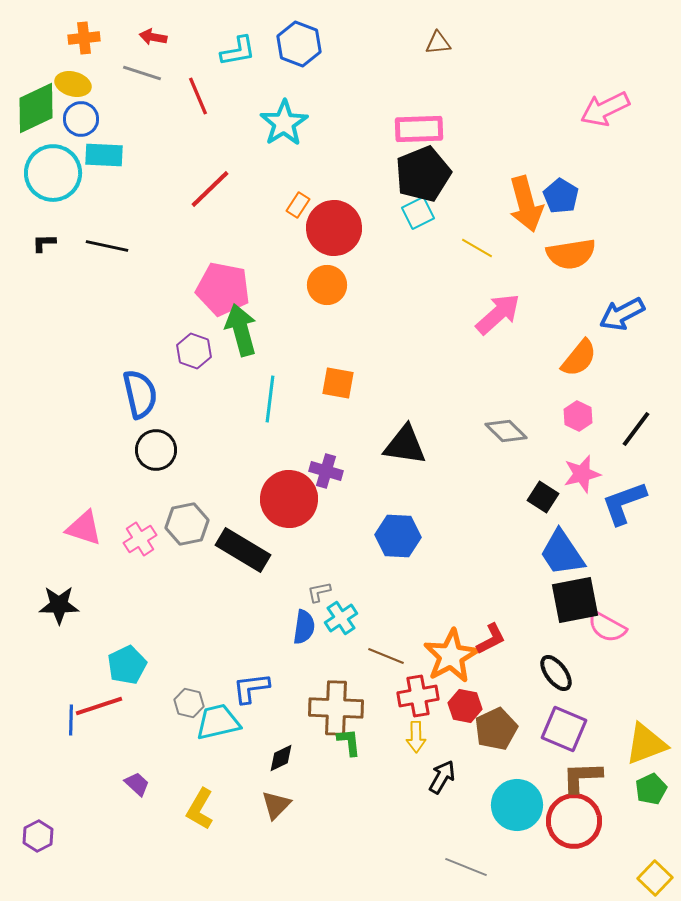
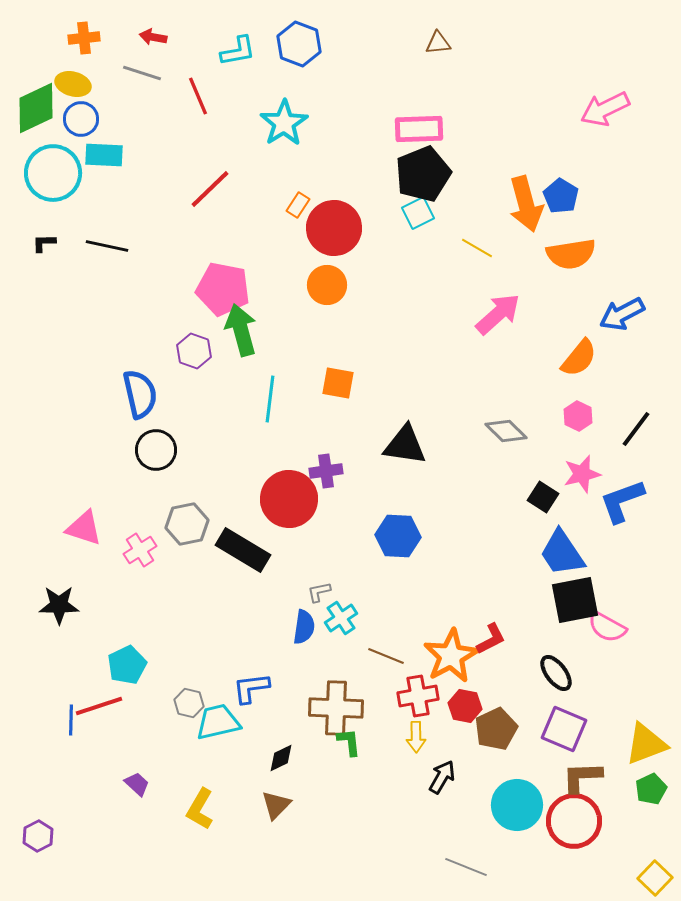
purple cross at (326, 471): rotated 24 degrees counterclockwise
blue L-shape at (624, 503): moved 2 px left, 2 px up
pink cross at (140, 539): moved 11 px down
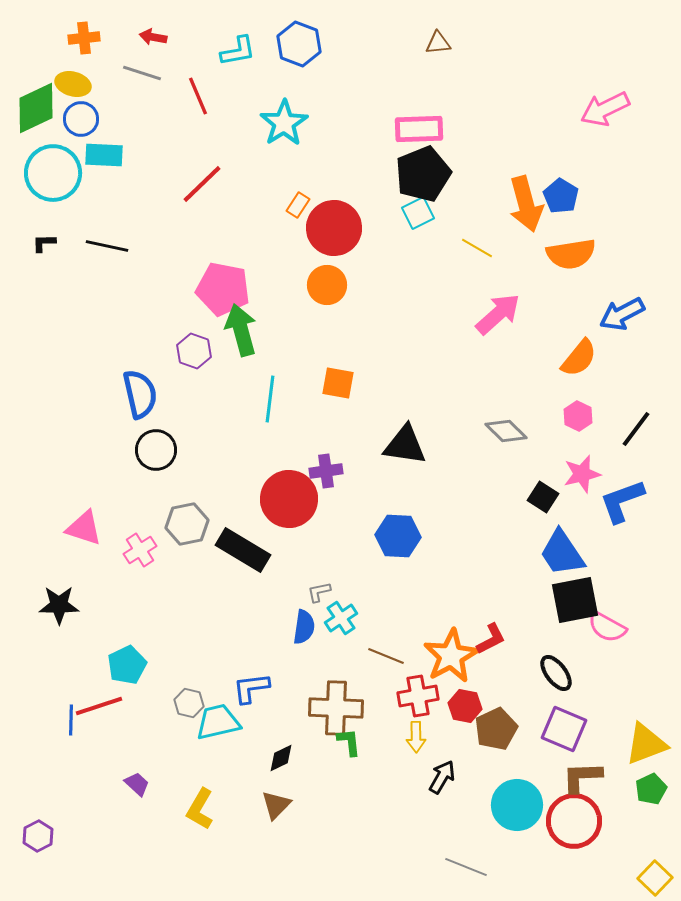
red line at (210, 189): moved 8 px left, 5 px up
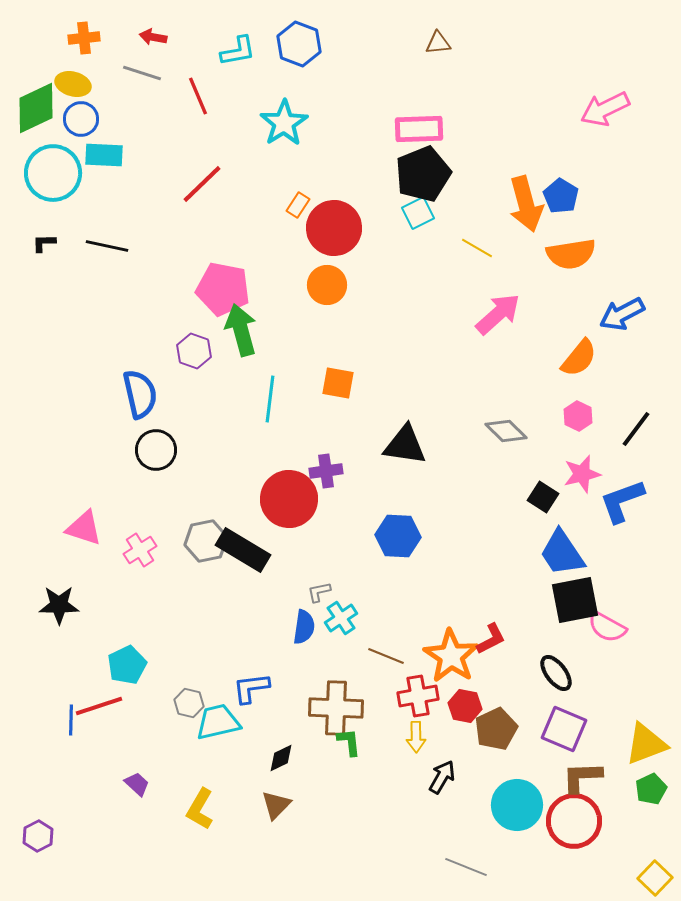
gray hexagon at (187, 524): moved 19 px right, 17 px down
orange star at (451, 656): rotated 10 degrees counterclockwise
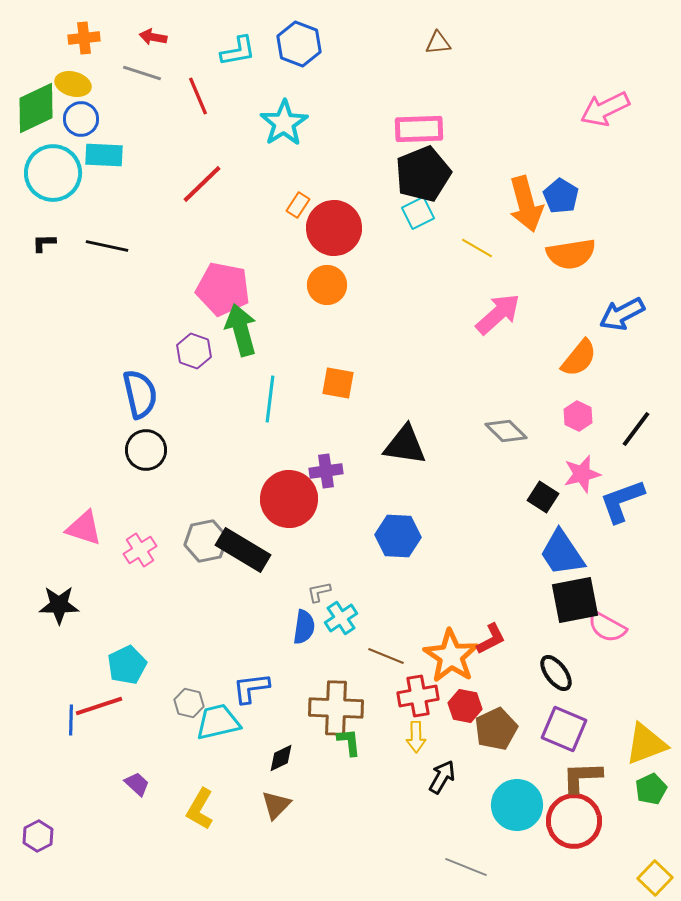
black circle at (156, 450): moved 10 px left
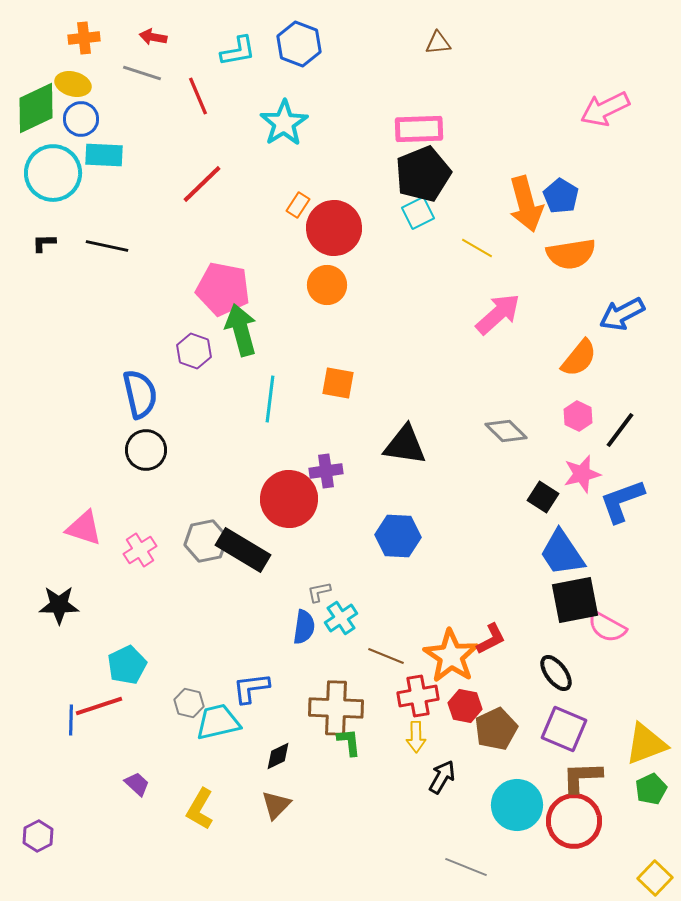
black line at (636, 429): moved 16 px left, 1 px down
black diamond at (281, 758): moved 3 px left, 2 px up
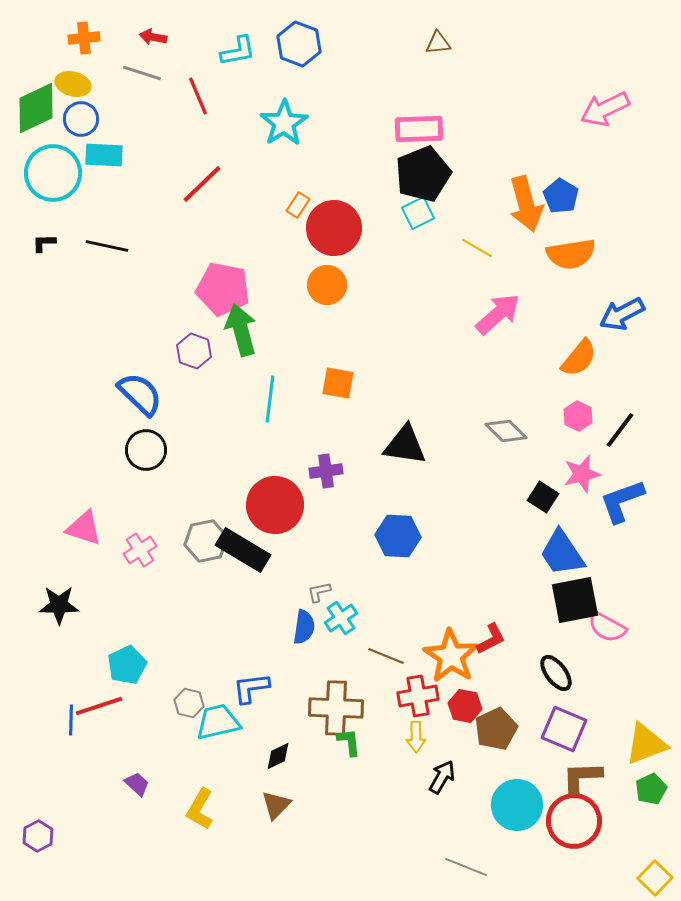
blue semicircle at (140, 394): rotated 33 degrees counterclockwise
red circle at (289, 499): moved 14 px left, 6 px down
